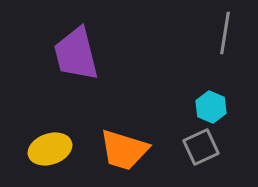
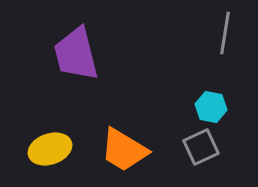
cyan hexagon: rotated 12 degrees counterclockwise
orange trapezoid: rotated 14 degrees clockwise
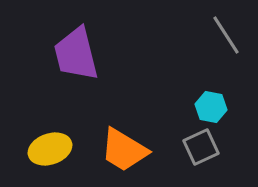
gray line: moved 1 px right, 2 px down; rotated 42 degrees counterclockwise
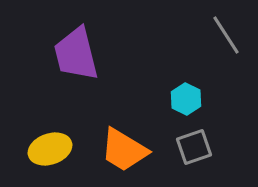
cyan hexagon: moved 25 px left, 8 px up; rotated 16 degrees clockwise
gray square: moved 7 px left; rotated 6 degrees clockwise
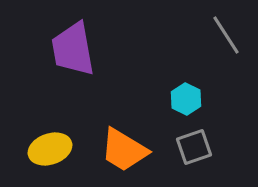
purple trapezoid: moved 3 px left, 5 px up; rotated 4 degrees clockwise
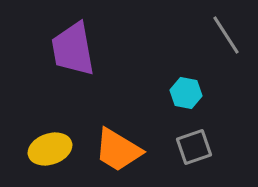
cyan hexagon: moved 6 px up; rotated 16 degrees counterclockwise
orange trapezoid: moved 6 px left
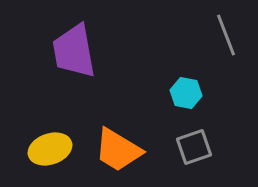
gray line: rotated 12 degrees clockwise
purple trapezoid: moved 1 px right, 2 px down
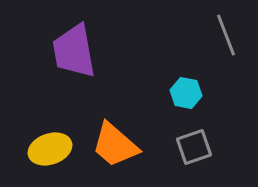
orange trapezoid: moved 3 px left, 5 px up; rotated 10 degrees clockwise
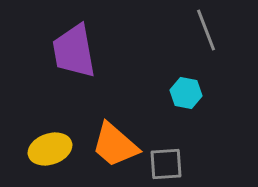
gray line: moved 20 px left, 5 px up
gray square: moved 28 px left, 17 px down; rotated 15 degrees clockwise
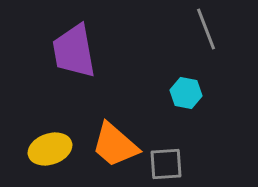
gray line: moved 1 px up
